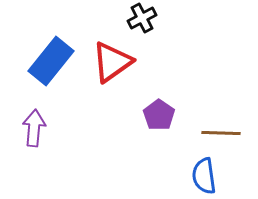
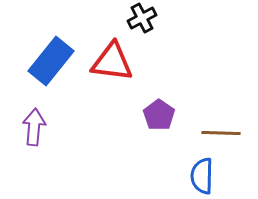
red triangle: rotated 42 degrees clockwise
purple arrow: moved 1 px up
blue semicircle: moved 2 px left; rotated 9 degrees clockwise
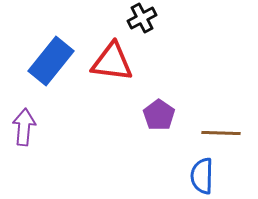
purple arrow: moved 10 px left
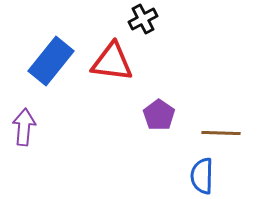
black cross: moved 1 px right, 1 px down
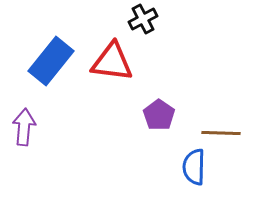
blue semicircle: moved 8 px left, 9 px up
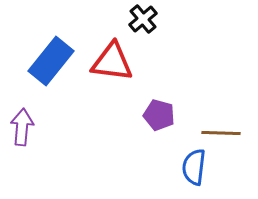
black cross: rotated 12 degrees counterclockwise
purple pentagon: rotated 20 degrees counterclockwise
purple arrow: moved 2 px left
blue semicircle: rotated 6 degrees clockwise
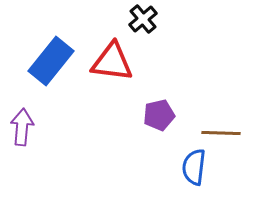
purple pentagon: rotated 28 degrees counterclockwise
